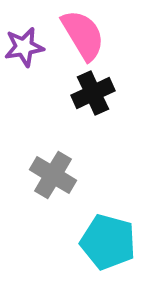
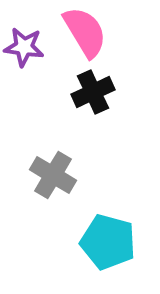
pink semicircle: moved 2 px right, 3 px up
purple star: rotated 18 degrees clockwise
black cross: moved 1 px up
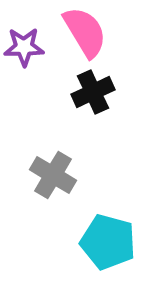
purple star: rotated 9 degrees counterclockwise
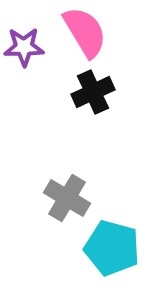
gray cross: moved 14 px right, 23 px down
cyan pentagon: moved 4 px right, 6 px down
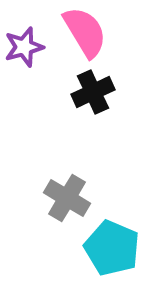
purple star: rotated 15 degrees counterclockwise
cyan pentagon: rotated 8 degrees clockwise
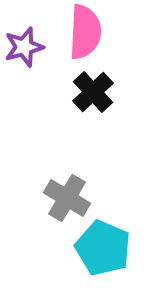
pink semicircle: rotated 34 degrees clockwise
black cross: rotated 18 degrees counterclockwise
cyan pentagon: moved 9 px left
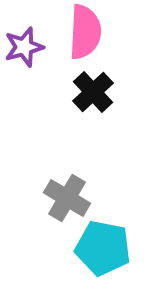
cyan pentagon: rotated 12 degrees counterclockwise
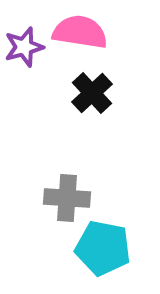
pink semicircle: moved 5 px left; rotated 84 degrees counterclockwise
black cross: moved 1 px left, 1 px down
gray cross: rotated 27 degrees counterclockwise
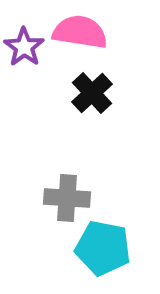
purple star: rotated 21 degrees counterclockwise
